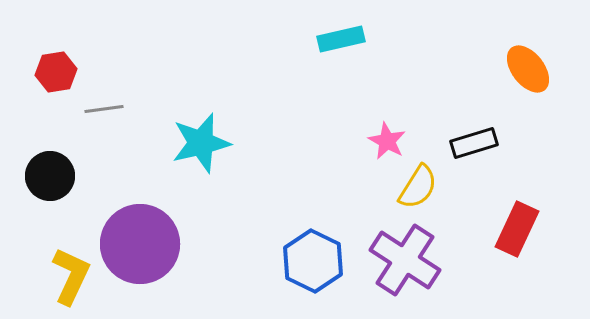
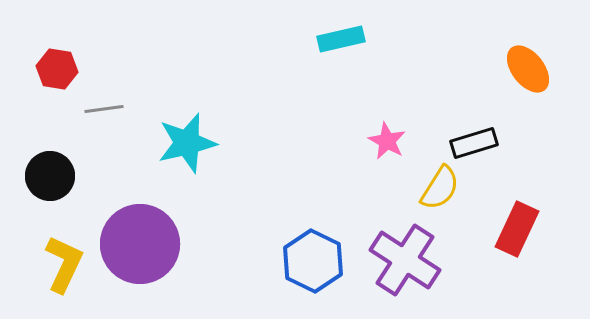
red hexagon: moved 1 px right, 3 px up; rotated 18 degrees clockwise
cyan star: moved 14 px left
yellow semicircle: moved 22 px right, 1 px down
yellow L-shape: moved 7 px left, 12 px up
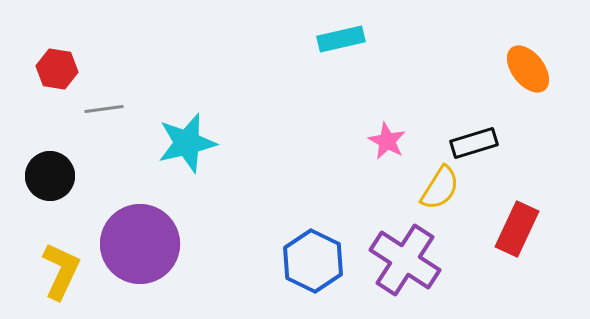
yellow L-shape: moved 3 px left, 7 px down
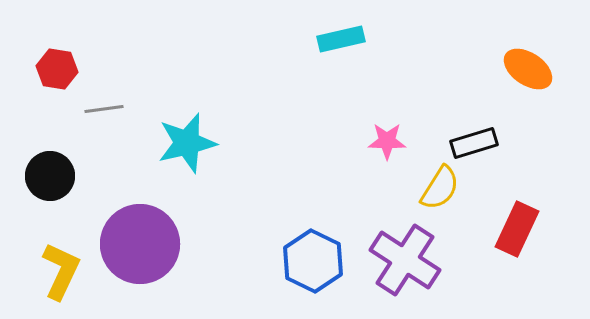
orange ellipse: rotated 18 degrees counterclockwise
pink star: rotated 27 degrees counterclockwise
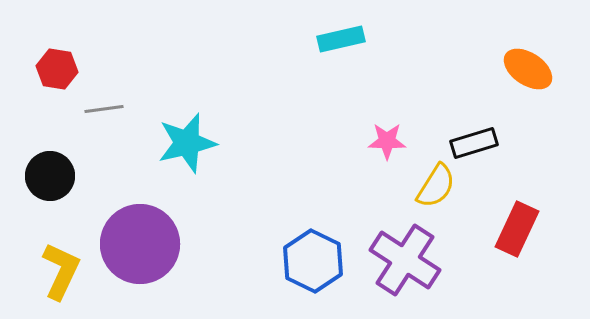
yellow semicircle: moved 4 px left, 2 px up
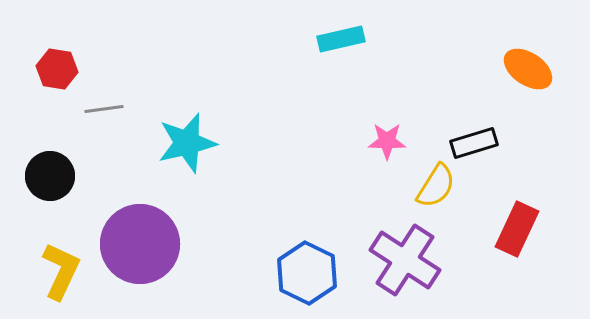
blue hexagon: moved 6 px left, 12 px down
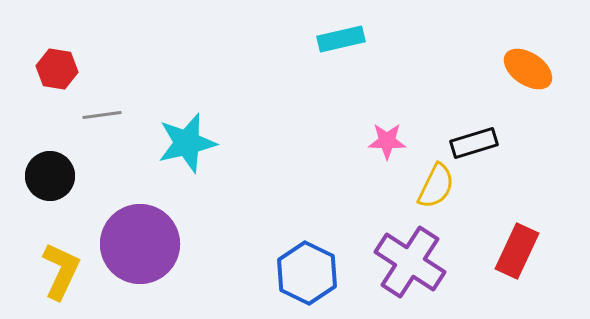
gray line: moved 2 px left, 6 px down
yellow semicircle: rotated 6 degrees counterclockwise
red rectangle: moved 22 px down
purple cross: moved 5 px right, 2 px down
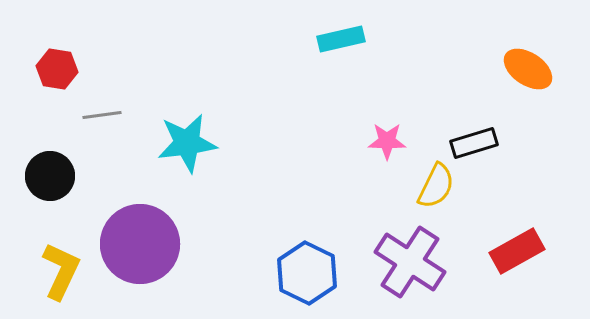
cyan star: rotated 6 degrees clockwise
red rectangle: rotated 36 degrees clockwise
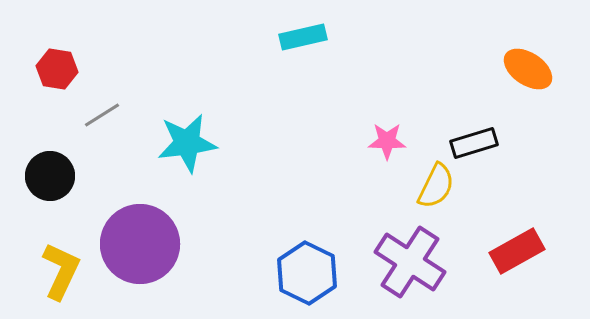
cyan rectangle: moved 38 px left, 2 px up
gray line: rotated 24 degrees counterclockwise
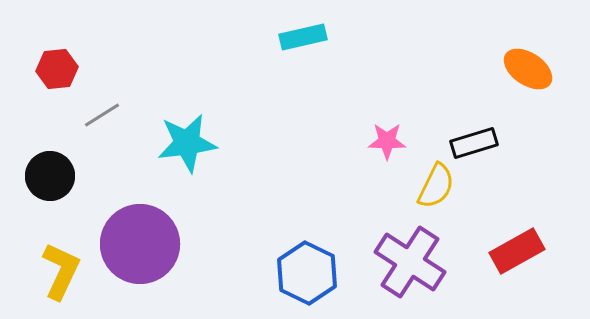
red hexagon: rotated 15 degrees counterclockwise
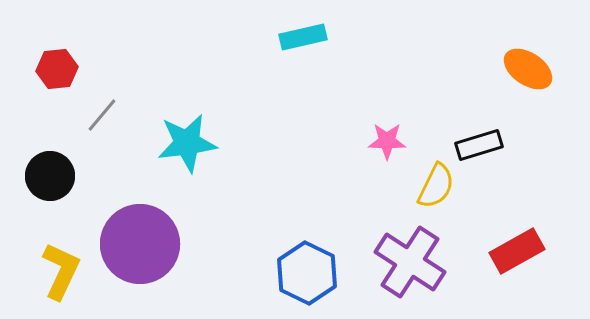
gray line: rotated 18 degrees counterclockwise
black rectangle: moved 5 px right, 2 px down
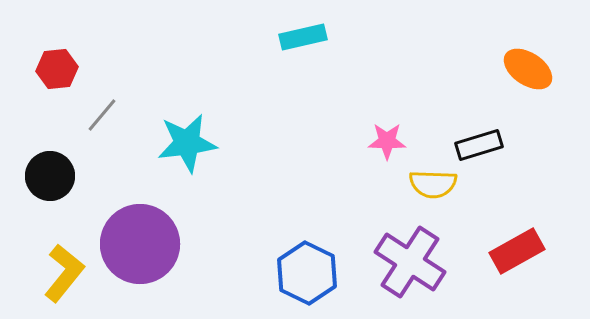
yellow semicircle: moved 3 px left, 2 px up; rotated 66 degrees clockwise
yellow L-shape: moved 3 px right, 2 px down; rotated 14 degrees clockwise
